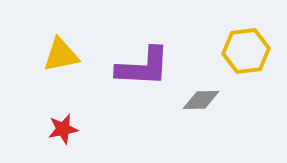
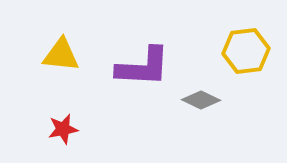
yellow triangle: rotated 18 degrees clockwise
gray diamond: rotated 27 degrees clockwise
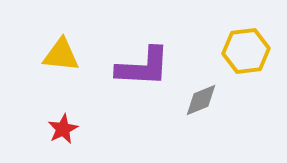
gray diamond: rotated 48 degrees counterclockwise
red star: rotated 16 degrees counterclockwise
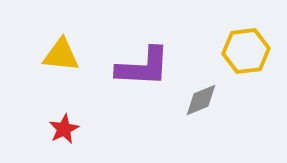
red star: moved 1 px right
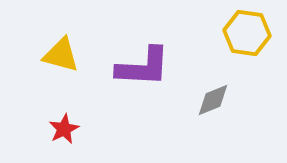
yellow hexagon: moved 1 px right, 18 px up; rotated 15 degrees clockwise
yellow triangle: rotated 9 degrees clockwise
gray diamond: moved 12 px right
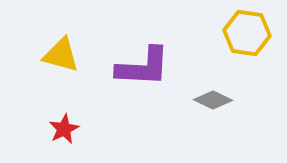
gray diamond: rotated 48 degrees clockwise
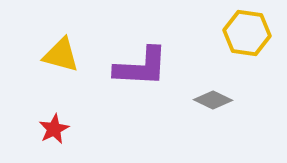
purple L-shape: moved 2 px left
red star: moved 10 px left
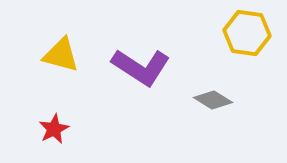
purple L-shape: rotated 30 degrees clockwise
gray diamond: rotated 6 degrees clockwise
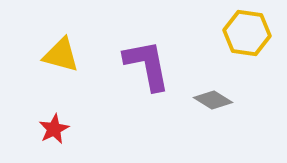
purple L-shape: moved 6 px right, 2 px up; rotated 134 degrees counterclockwise
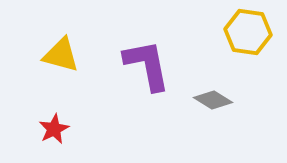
yellow hexagon: moved 1 px right, 1 px up
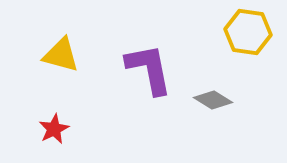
purple L-shape: moved 2 px right, 4 px down
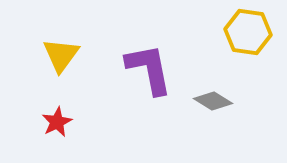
yellow triangle: rotated 51 degrees clockwise
gray diamond: moved 1 px down
red star: moved 3 px right, 7 px up
